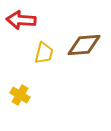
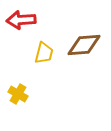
red arrow: rotated 8 degrees counterclockwise
yellow cross: moved 2 px left, 1 px up
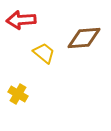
brown diamond: moved 7 px up
yellow trapezoid: rotated 65 degrees counterclockwise
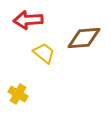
red arrow: moved 7 px right
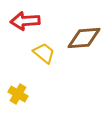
red arrow: moved 3 px left, 1 px down
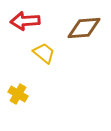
brown diamond: moved 10 px up
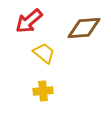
red arrow: moved 4 px right; rotated 36 degrees counterclockwise
yellow cross: moved 25 px right, 3 px up; rotated 36 degrees counterclockwise
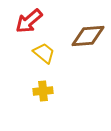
brown diamond: moved 4 px right, 8 px down
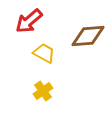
yellow trapezoid: rotated 10 degrees counterclockwise
yellow cross: rotated 30 degrees counterclockwise
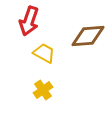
red arrow: rotated 32 degrees counterclockwise
yellow cross: moved 1 px up
